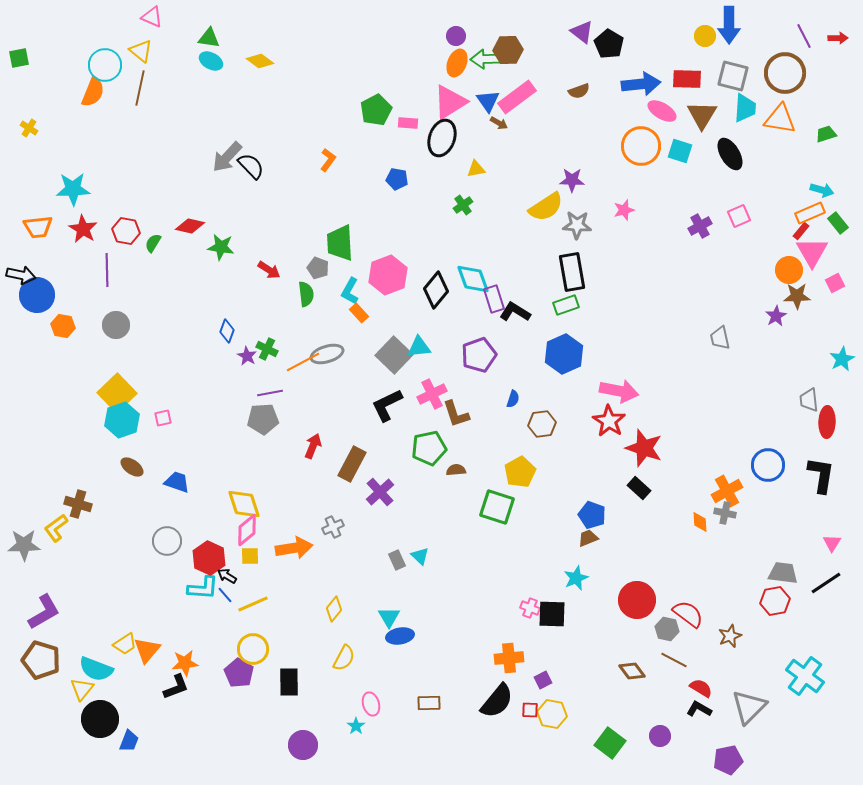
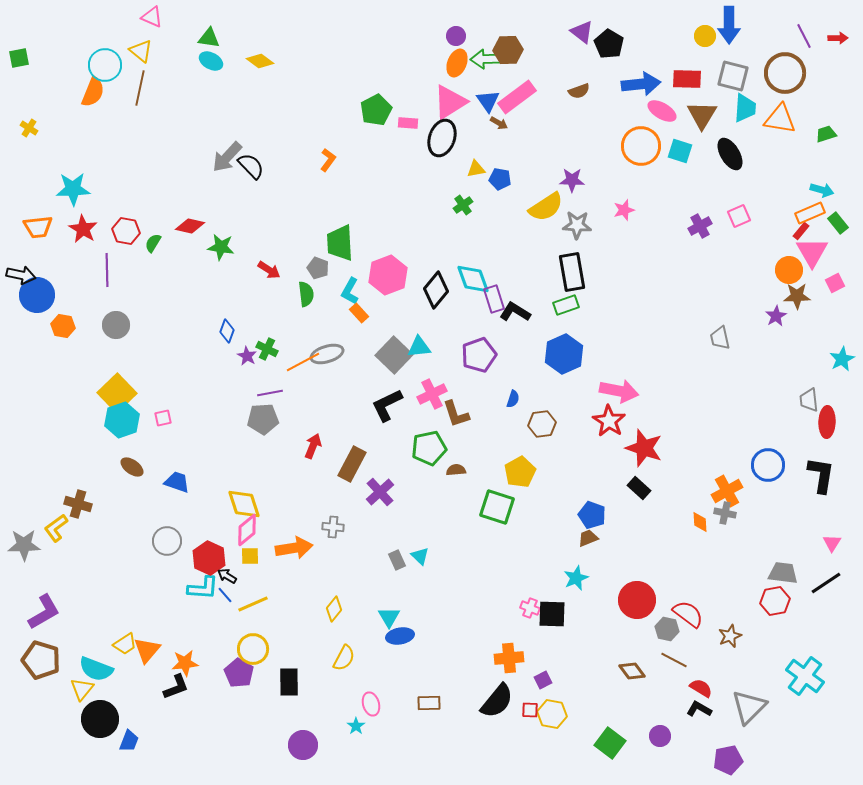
blue pentagon at (397, 179): moved 103 px right
gray cross at (333, 527): rotated 30 degrees clockwise
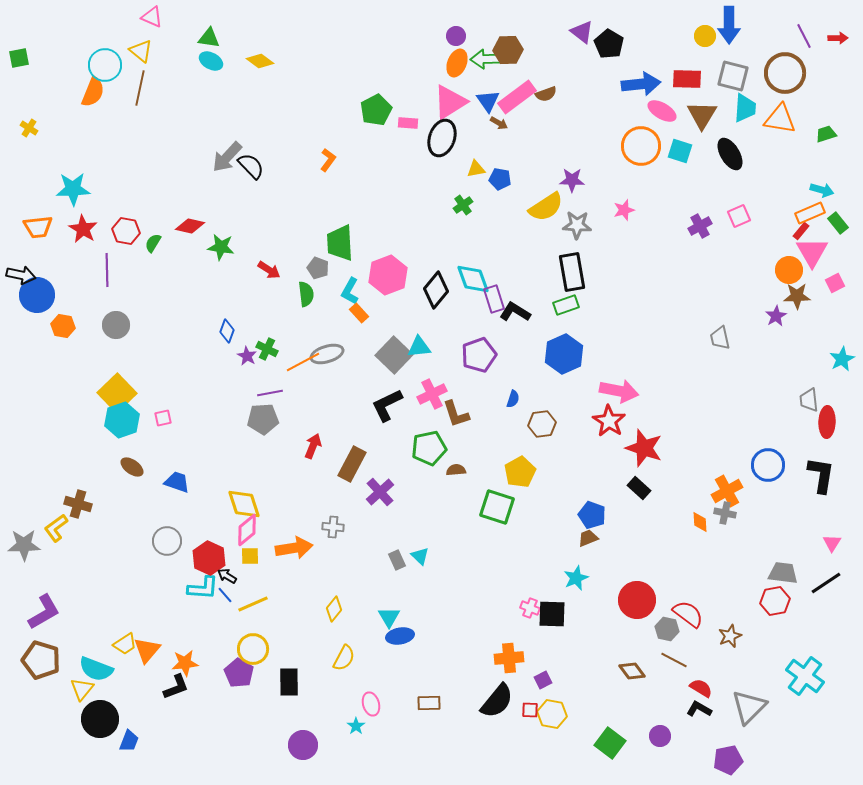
brown semicircle at (579, 91): moved 33 px left, 3 px down
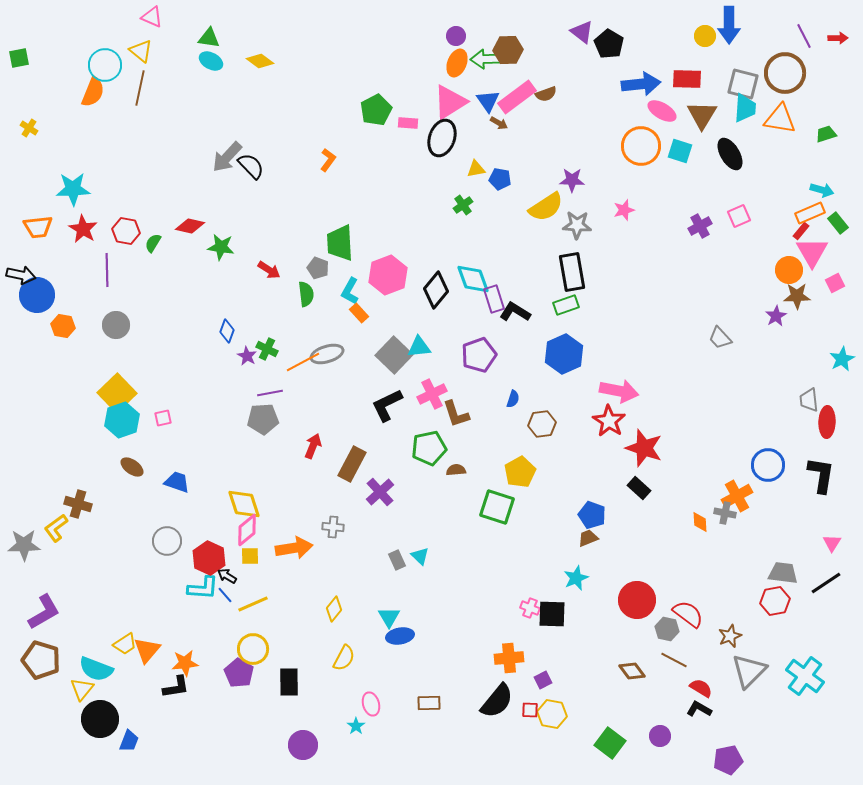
gray square at (733, 76): moved 10 px right, 8 px down
gray trapezoid at (720, 338): rotated 30 degrees counterclockwise
orange cross at (727, 491): moved 10 px right, 5 px down
black L-shape at (176, 687): rotated 12 degrees clockwise
gray triangle at (749, 707): moved 36 px up
